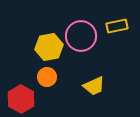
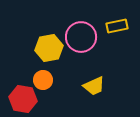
pink circle: moved 1 px down
yellow hexagon: moved 1 px down
orange circle: moved 4 px left, 3 px down
red hexagon: moved 2 px right; rotated 20 degrees counterclockwise
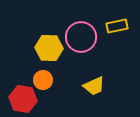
yellow hexagon: rotated 12 degrees clockwise
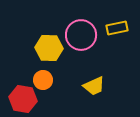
yellow rectangle: moved 2 px down
pink circle: moved 2 px up
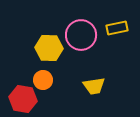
yellow trapezoid: rotated 15 degrees clockwise
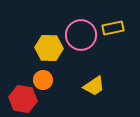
yellow rectangle: moved 4 px left
yellow trapezoid: rotated 25 degrees counterclockwise
